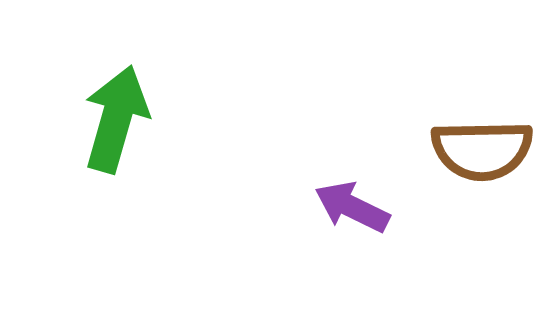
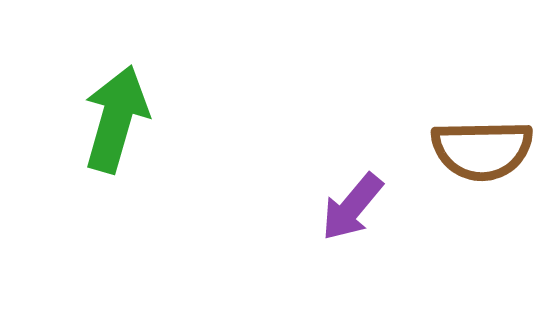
purple arrow: rotated 76 degrees counterclockwise
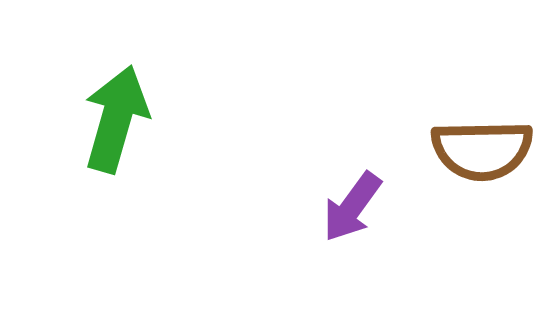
purple arrow: rotated 4 degrees counterclockwise
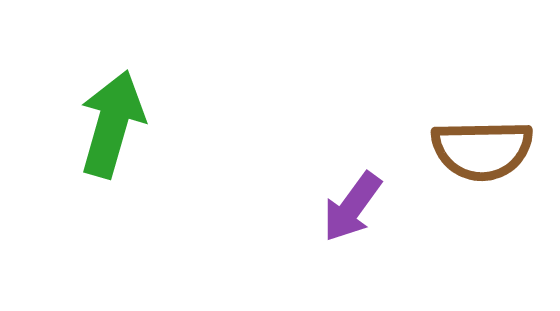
green arrow: moved 4 px left, 5 px down
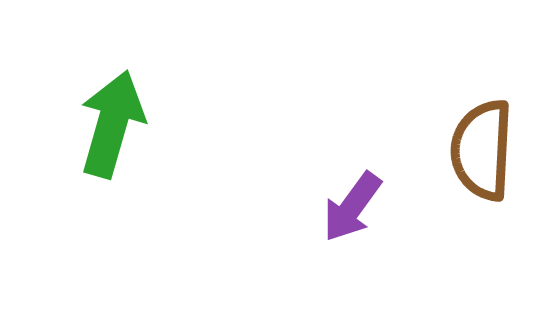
brown semicircle: rotated 94 degrees clockwise
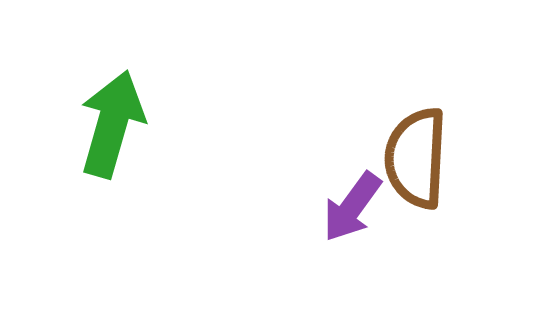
brown semicircle: moved 66 px left, 8 px down
